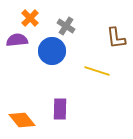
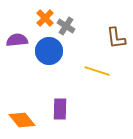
orange cross: moved 15 px right
blue circle: moved 3 px left
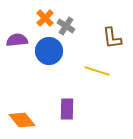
brown L-shape: moved 4 px left
purple rectangle: moved 7 px right
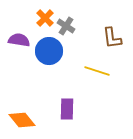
purple semicircle: moved 2 px right; rotated 15 degrees clockwise
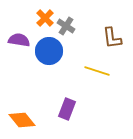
purple rectangle: rotated 20 degrees clockwise
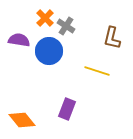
brown L-shape: rotated 20 degrees clockwise
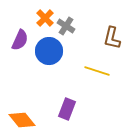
purple semicircle: moved 1 px right; rotated 105 degrees clockwise
